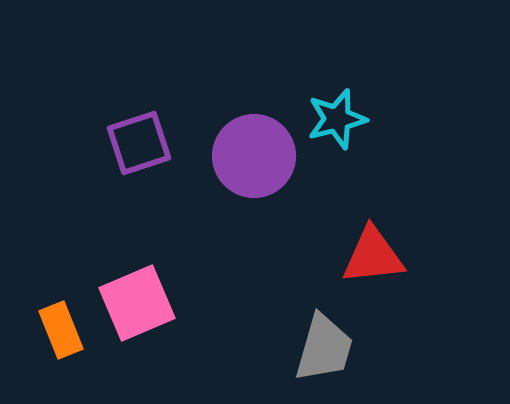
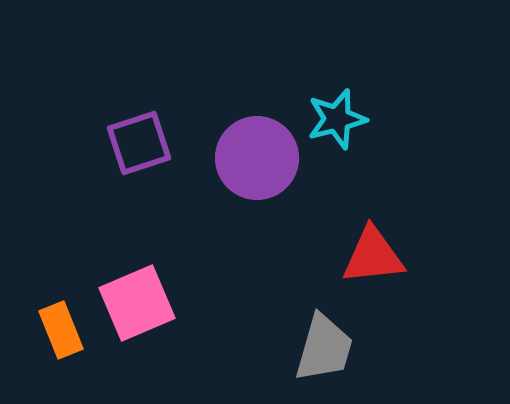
purple circle: moved 3 px right, 2 px down
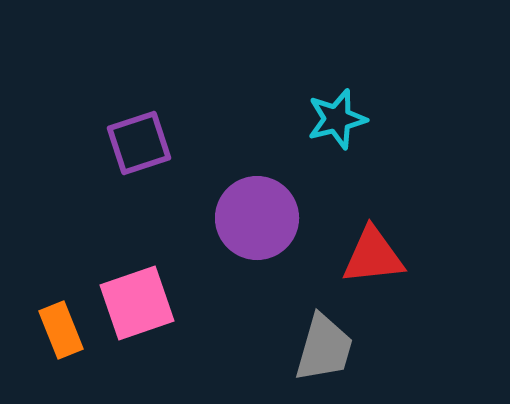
purple circle: moved 60 px down
pink square: rotated 4 degrees clockwise
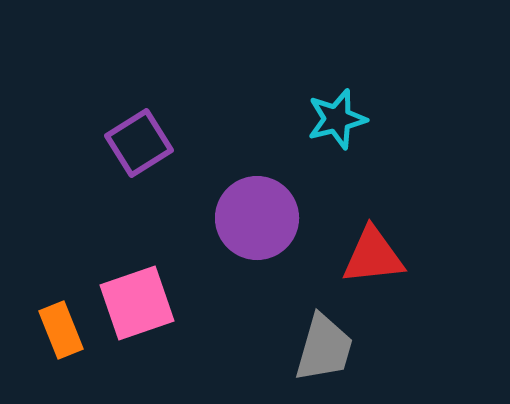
purple square: rotated 14 degrees counterclockwise
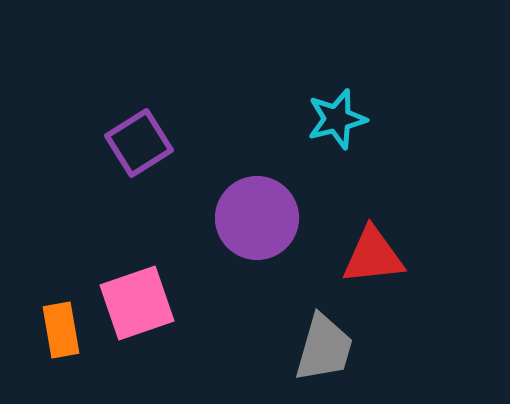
orange rectangle: rotated 12 degrees clockwise
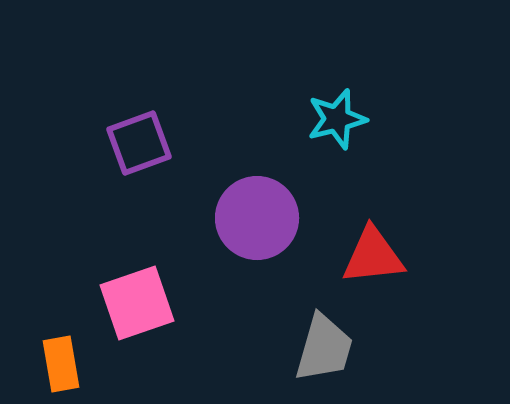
purple square: rotated 12 degrees clockwise
orange rectangle: moved 34 px down
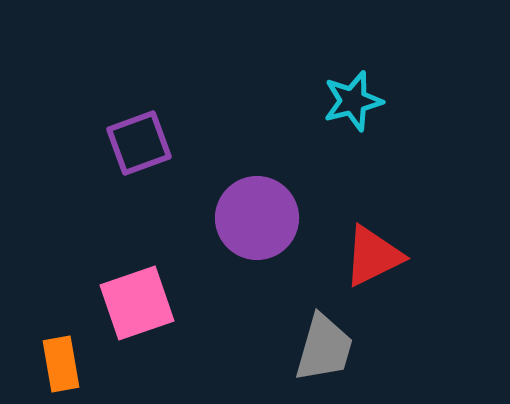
cyan star: moved 16 px right, 18 px up
red triangle: rotated 20 degrees counterclockwise
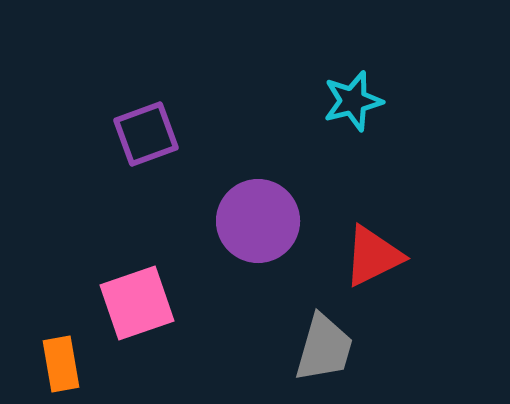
purple square: moved 7 px right, 9 px up
purple circle: moved 1 px right, 3 px down
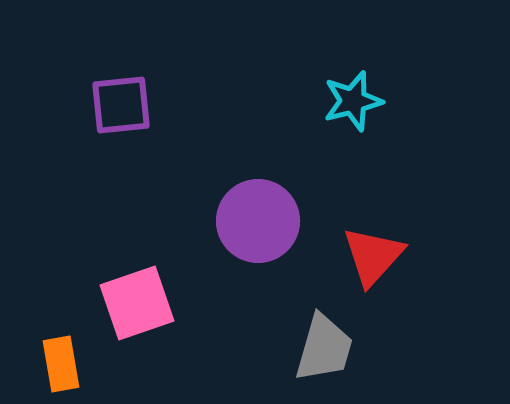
purple square: moved 25 px left, 29 px up; rotated 14 degrees clockwise
red triangle: rotated 22 degrees counterclockwise
